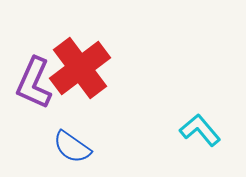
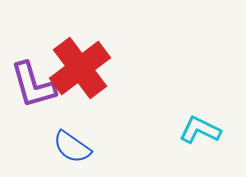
purple L-shape: moved 1 px left, 2 px down; rotated 40 degrees counterclockwise
cyan L-shape: rotated 24 degrees counterclockwise
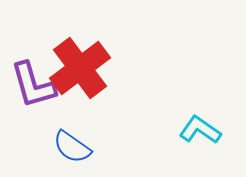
cyan L-shape: rotated 9 degrees clockwise
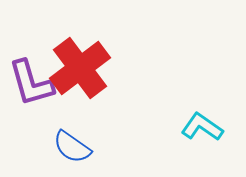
purple L-shape: moved 2 px left, 2 px up
cyan L-shape: moved 2 px right, 3 px up
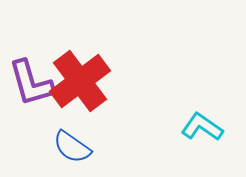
red cross: moved 13 px down
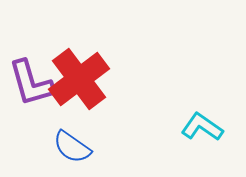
red cross: moved 1 px left, 2 px up
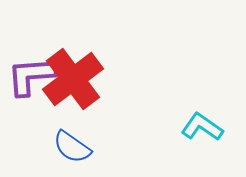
red cross: moved 6 px left
purple L-shape: moved 7 px up; rotated 102 degrees clockwise
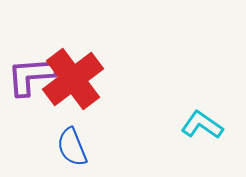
cyan L-shape: moved 2 px up
blue semicircle: rotated 33 degrees clockwise
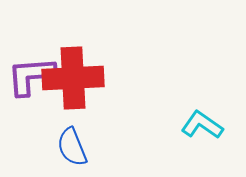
red cross: moved 1 px up; rotated 34 degrees clockwise
